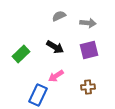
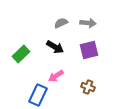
gray semicircle: moved 2 px right, 7 px down
brown cross: rotated 24 degrees clockwise
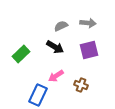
gray semicircle: moved 3 px down
brown cross: moved 7 px left, 2 px up
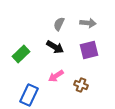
gray semicircle: moved 2 px left, 2 px up; rotated 40 degrees counterclockwise
blue rectangle: moved 9 px left
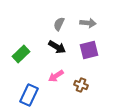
black arrow: moved 2 px right
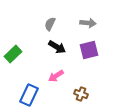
gray semicircle: moved 9 px left
green rectangle: moved 8 px left
brown cross: moved 9 px down
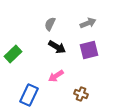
gray arrow: rotated 28 degrees counterclockwise
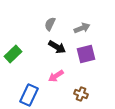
gray arrow: moved 6 px left, 5 px down
purple square: moved 3 px left, 4 px down
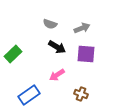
gray semicircle: rotated 96 degrees counterclockwise
purple square: rotated 18 degrees clockwise
pink arrow: moved 1 px right, 1 px up
blue rectangle: rotated 30 degrees clockwise
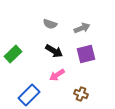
black arrow: moved 3 px left, 4 px down
purple square: rotated 18 degrees counterclockwise
blue rectangle: rotated 10 degrees counterclockwise
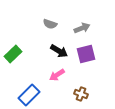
black arrow: moved 5 px right
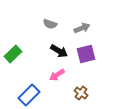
brown cross: moved 1 px up; rotated 16 degrees clockwise
